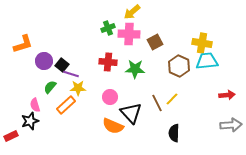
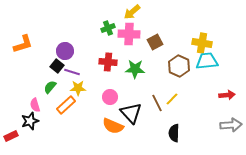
purple circle: moved 21 px right, 10 px up
black square: moved 5 px left, 1 px down
purple line: moved 1 px right, 2 px up
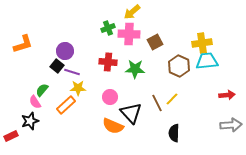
yellow cross: rotated 18 degrees counterclockwise
green semicircle: moved 8 px left, 3 px down
pink semicircle: moved 3 px up; rotated 16 degrees counterclockwise
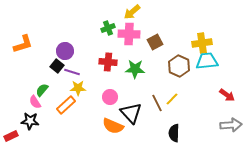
red arrow: rotated 42 degrees clockwise
black star: rotated 24 degrees clockwise
